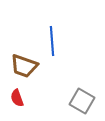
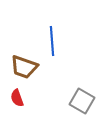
brown trapezoid: moved 1 px down
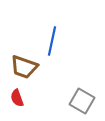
blue line: rotated 16 degrees clockwise
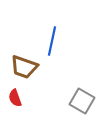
red semicircle: moved 2 px left
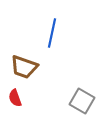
blue line: moved 8 px up
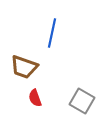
red semicircle: moved 20 px right
